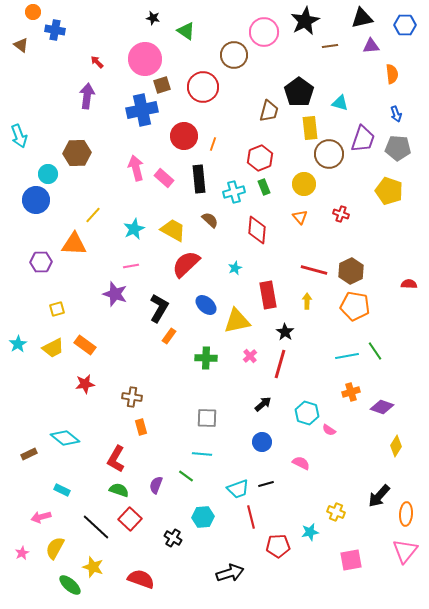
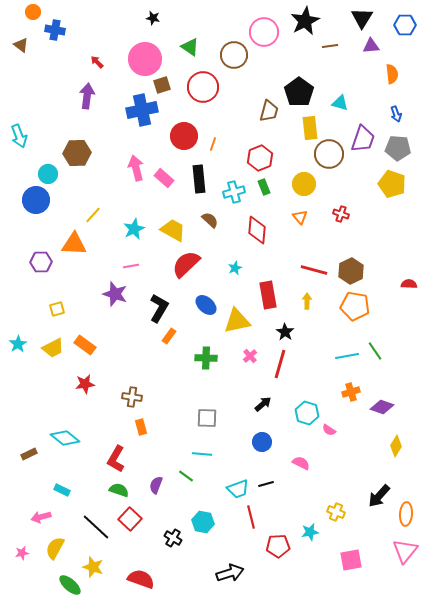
black triangle at (362, 18): rotated 45 degrees counterclockwise
green triangle at (186, 31): moved 4 px right, 16 px down
yellow pentagon at (389, 191): moved 3 px right, 7 px up
cyan hexagon at (203, 517): moved 5 px down; rotated 15 degrees clockwise
pink star at (22, 553): rotated 16 degrees clockwise
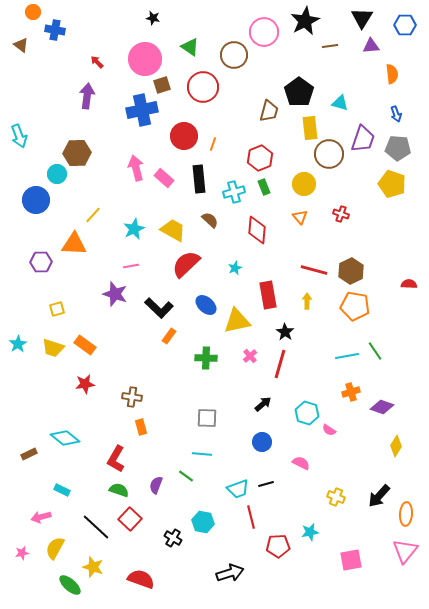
cyan circle at (48, 174): moved 9 px right
black L-shape at (159, 308): rotated 104 degrees clockwise
yellow trapezoid at (53, 348): rotated 45 degrees clockwise
yellow cross at (336, 512): moved 15 px up
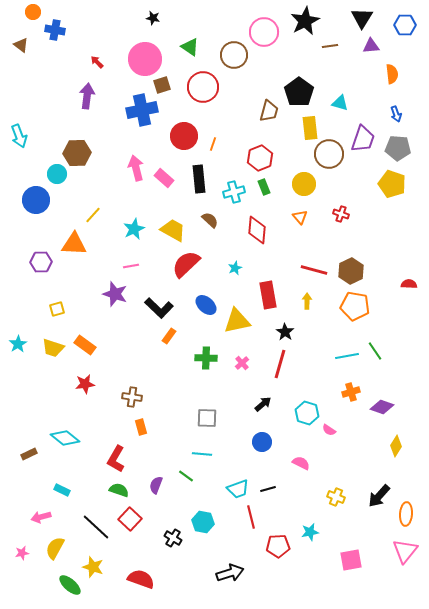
pink cross at (250, 356): moved 8 px left, 7 px down
black line at (266, 484): moved 2 px right, 5 px down
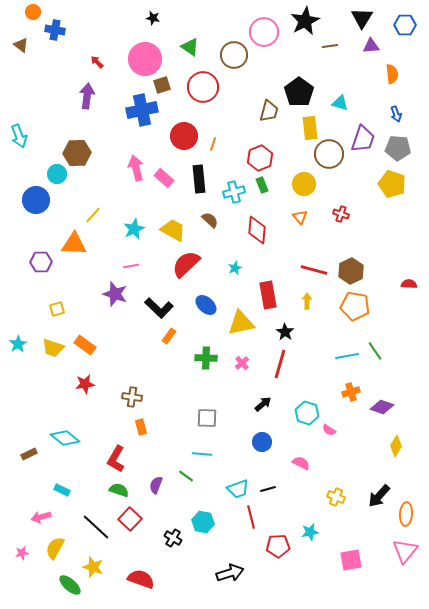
green rectangle at (264, 187): moved 2 px left, 2 px up
yellow triangle at (237, 321): moved 4 px right, 2 px down
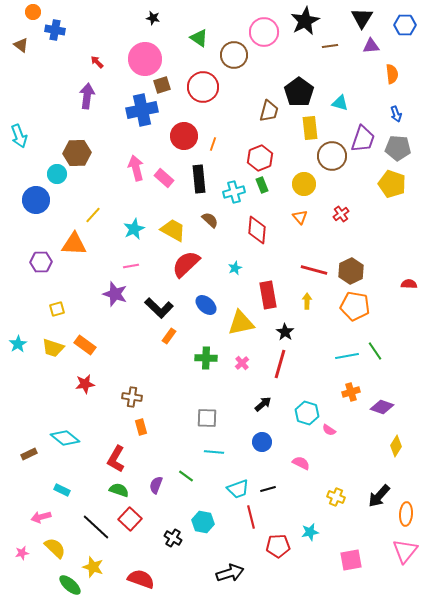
green triangle at (190, 47): moved 9 px right, 9 px up
brown circle at (329, 154): moved 3 px right, 2 px down
red cross at (341, 214): rotated 35 degrees clockwise
cyan line at (202, 454): moved 12 px right, 2 px up
yellow semicircle at (55, 548): rotated 105 degrees clockwise
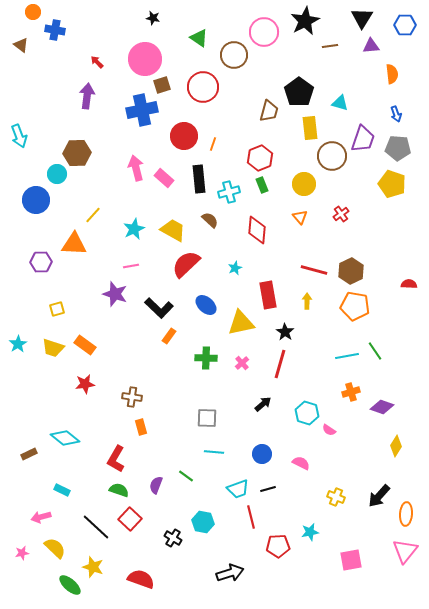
cyan cross at (234, 192): moved 5 px left
blue circle at (262, 442): moved 12 px down
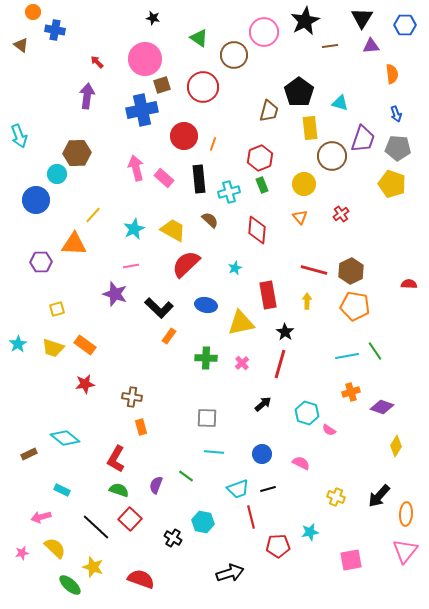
blue ellipse at (206, 305): rotated 30 degrees counterclockwise
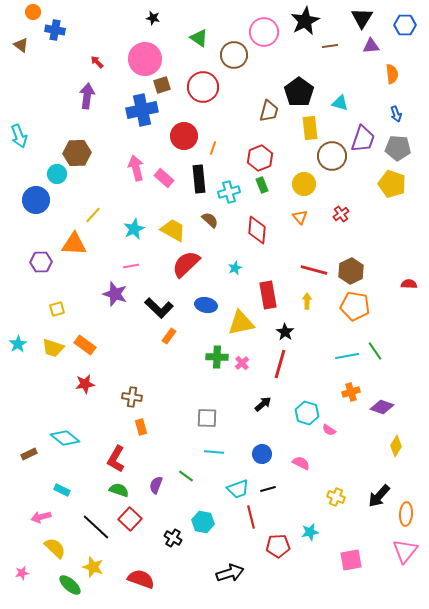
orange line at (213, 144): moved 4 px down
green cross at (206, 358): moved 11 px right, 1 px up
pink star at (22, 553): moved 20 px down
